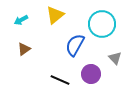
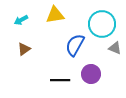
yellow triangle: rotated 30 degrees clockwise
gray triangle: moved 10 px up; rotated 24 degrees counterclockwise
black line: rotated 24 degrees counterclockwise
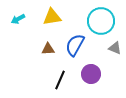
yellow triangle: moved 3 px left, 2 px down
cyan arrow: moved 3 px left, 1 px up
cyan circle: moved 1 px left, 3 px up
brown triangle: moved 24 px right; rotated 32 degrees clockwise
black line: rotated 66 degrees counterclockwise
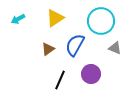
yellow triangle: moved 3 px right, 1 px down; rotated 24 degrees counterclockwise
brown triangle: rotated 32 degrees counterclockwise
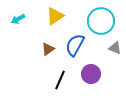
yellow triangle: moved 2 px up
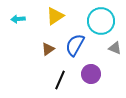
cyan arrow: rotated 24 degrees clockwise
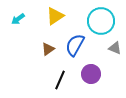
cyan arrow: rotated 32 degrees counterclockwise
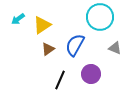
yellow triangle: moved 13 px left, 9 px down
cyan circle: moved 1 px left, 4 px up
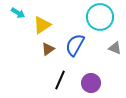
cyan arrow: moved 6 px up; rotated 112 degrees counterclockwise
purple circle: moved 9 px down
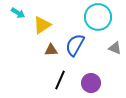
cyan circle: moved 2 px left
brown triangle: moved 3 px right, 1 px down; rotated 32 degrees clockwise
